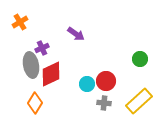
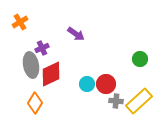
red circle: moved 3 px down
gray cross: moved 12 px right, 2 px up
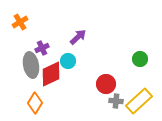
purple arrow: moved 2 px right, 3 px down; rotated 78 degrees counterclockwise
cyan circle: moved 19 px left, 23 px up
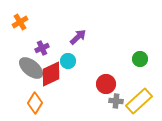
gray ellipse: moved 3 px down; rotated 40 degrees counterclockwise
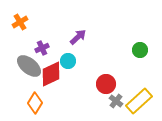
green circle: moved 9 px up
gray ellipse: moved 2 px left, 2 px up
gray cross: rotated 32 degrees clockwise
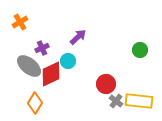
yellow rectangle: rotated 48 degrees clockwise
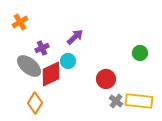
purple arrow: moved 3 px left
green circle: moved 3 px down
red circle: moved 5 px up
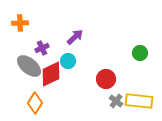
orange cross: moved 1 px down; rotated 28 degrees clockwise
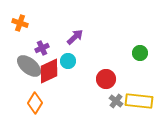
orange cross: rotated 21 degrees clockwise
red diamond: moved 2 px left, 3 px up
